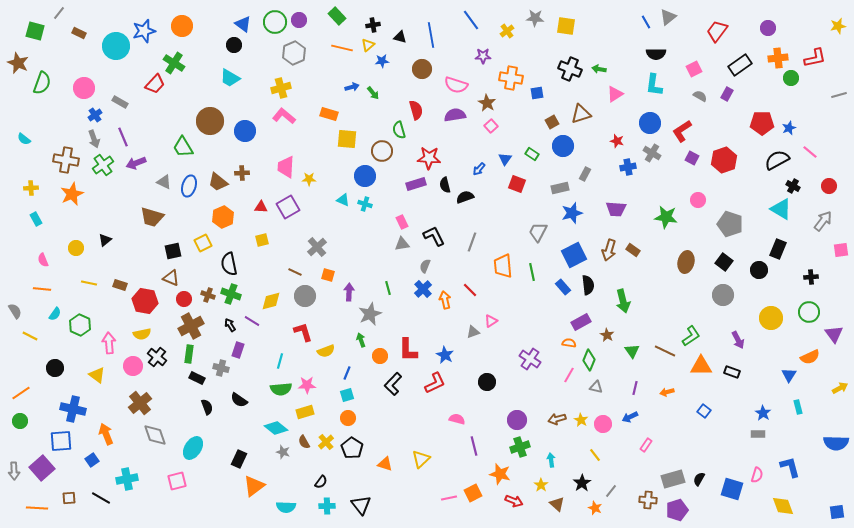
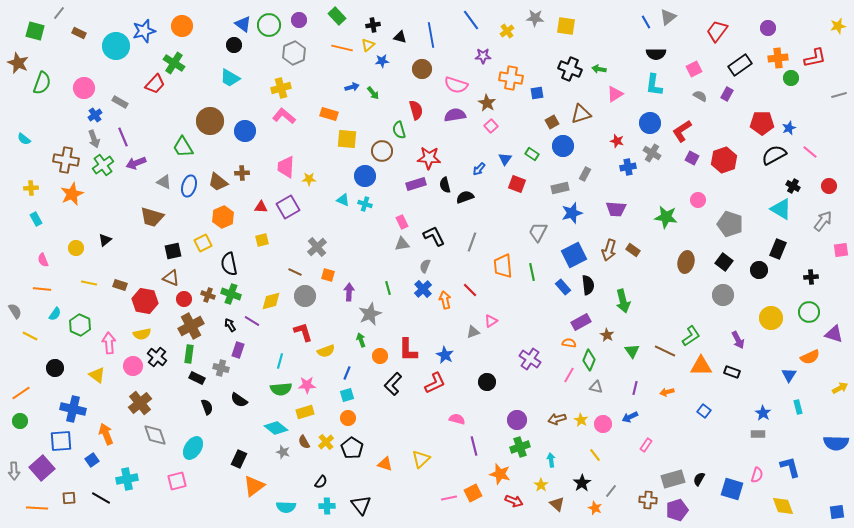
green circle at (275, 22): moved 6 px left, 3 px down
black semicircle at (777, 160): moved 3 px left, 5 px up
purple triangle at (834, 334): rotated 36 degrees counterclockwise
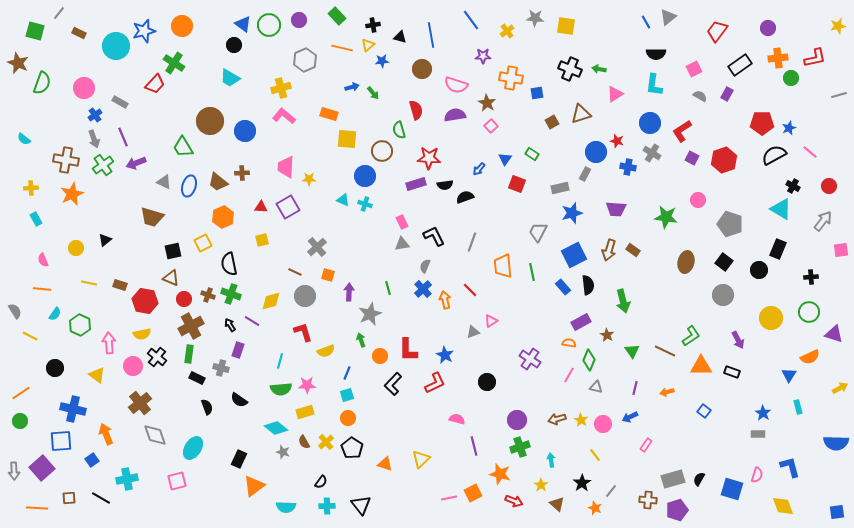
gray hexagon at (294, 53): moved 11 px right, 7 px down
blue circle at (563, 146): moved 33 px right, 6 px down
blue cross at (628, 167): rotated 21 degrees clockwise
black semicircle at (445, 185): rotated 84 degrees counterclockwise
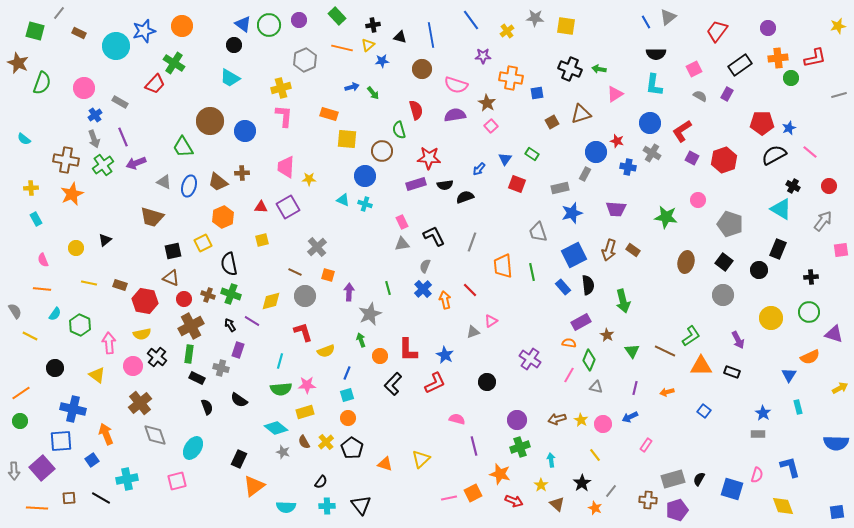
pink L-shape at (284, 116): rotated 55 degrees clockwise
gray trapezoid at (538, 232): rotated 45 degrees counterclockwise
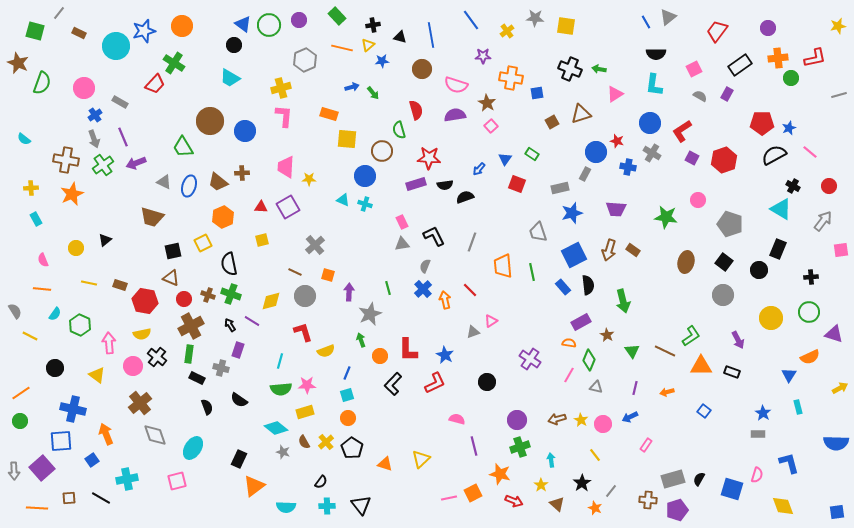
gray cross at (317, 247): moved 2 px left, 2 px up
blue L-shape at (790, 467): moved 1 px left, 4 px up
